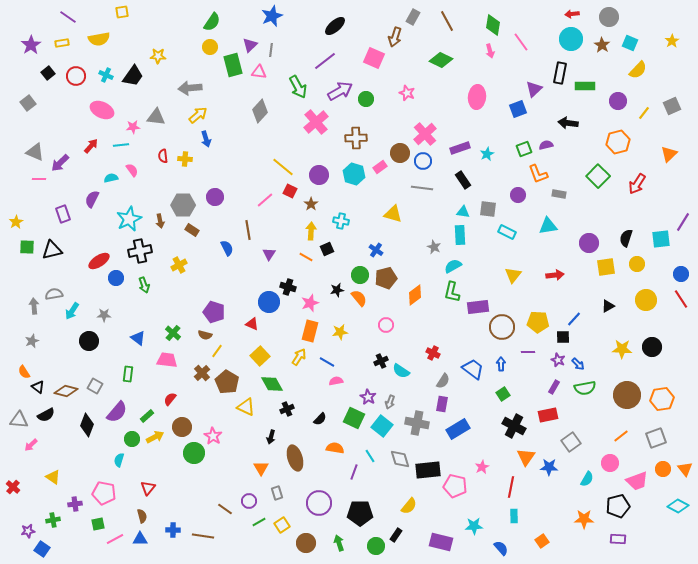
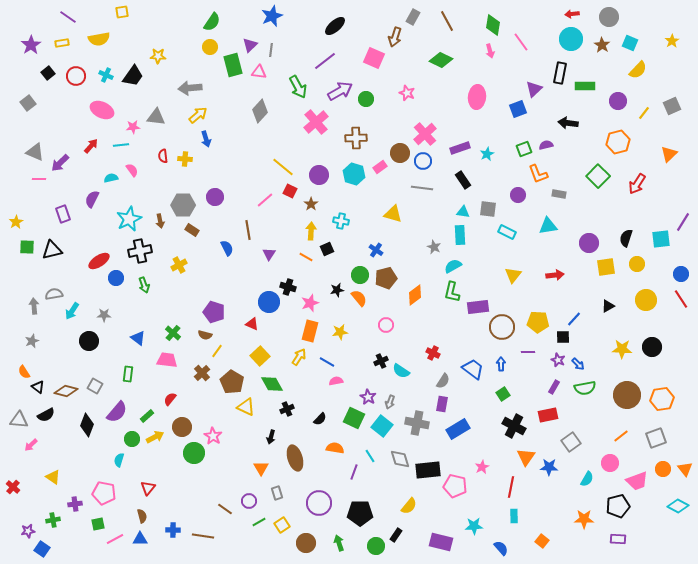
brown pentagon at (227, 382): moved 5 px right
orange square at (542, 541): rotated 16 degrees counterclockwise
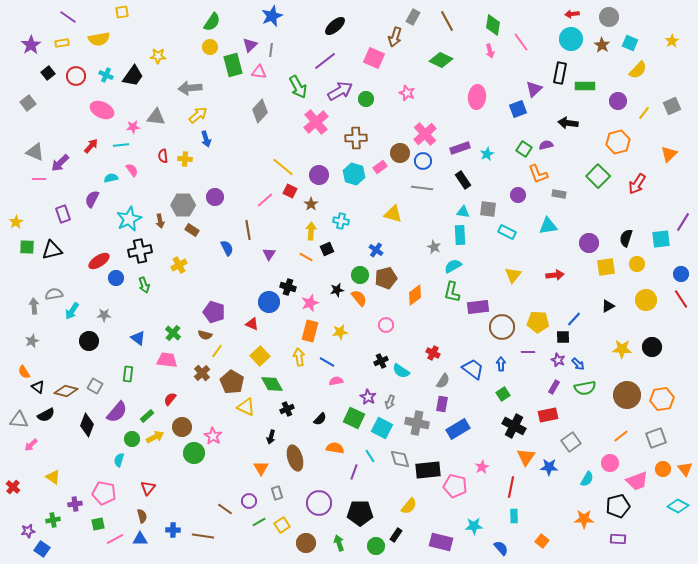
green square at (524, 149): rotated 35 degrees counterclockwise
yellow arrow at (299, 357): rotated 42 degrees counterclockwise
cyan square at (382, 426): moved 2 px down; rotated 10 degrees counterclockwise
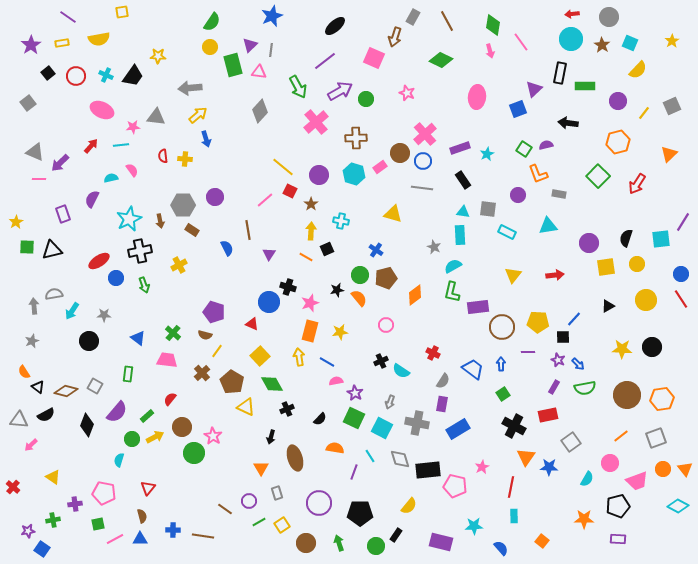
purple star at (368, 397): moved 13 px left, 4 px up
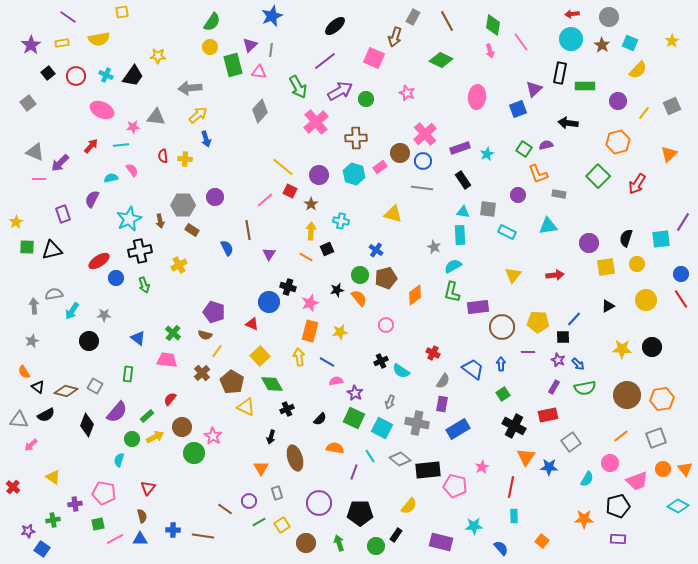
gray diamond at (400, 459): rotated 35 degrees counterclockwise
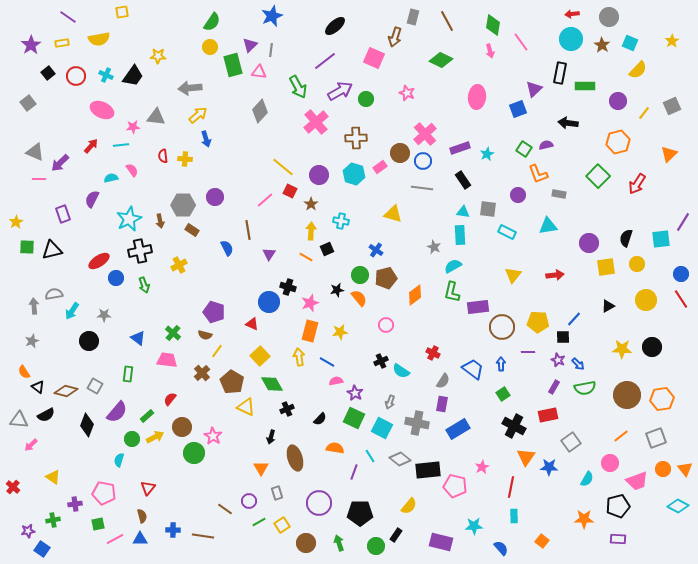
gray rectangle at (413, 17): rotated 14 degrees counterclockwise
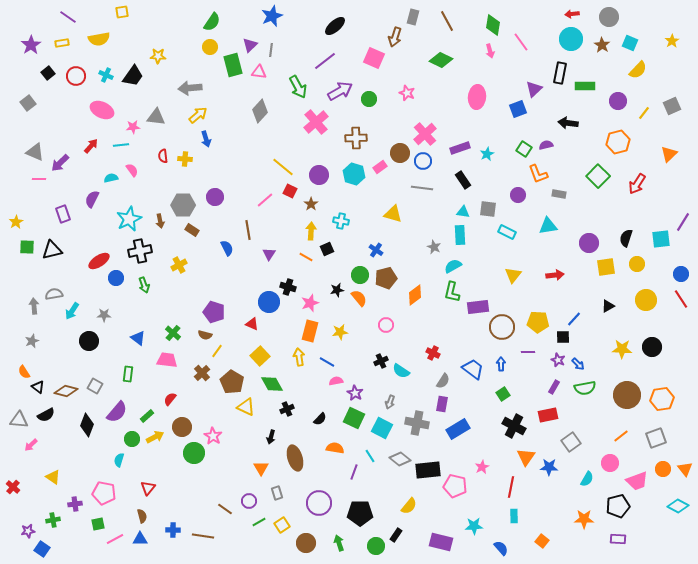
green circle at (366, 99): moved 3 px right
